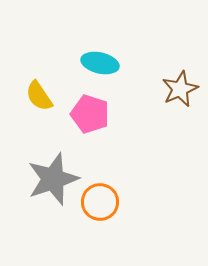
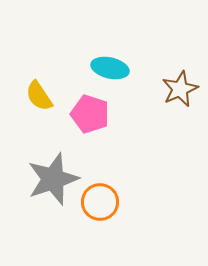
cyan ellipse: moved 10 px right, 5 px down
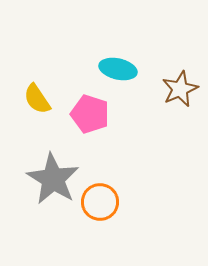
cyan ellipse: moved 8 px right, 1 px down
yellow semicircle: moved 2 px left, 3 px down
gray star: rotated 22 degrees counterclockwise
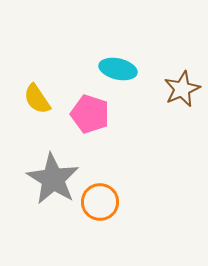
brown star: moved 2 px right
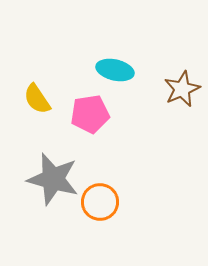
cyan ellipse: moved 3 px left, 1 px down
pink pentagon: rotated 27 degrees counterclockwise
gray star: rotated 16 degrees counterclockwise
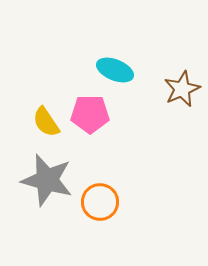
cyan ellipse: rotated 9 degrees clockwise
yellow semicircle: moved 9 px right, 23 px down
pink pentagon: rotated 9 degrees clockwise
gray star: moved 6 px left, 1 px down
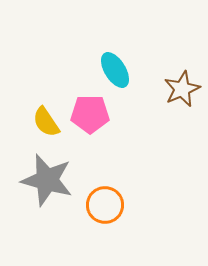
cyan ellipse: rotated 36 degrees clockwise
orange circle: moved 5 px right, 3 px down
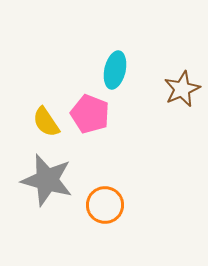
cyan ellipse: rotated 45 degrees clockwise
pink pentagon: rotated 21 degrees clockwise
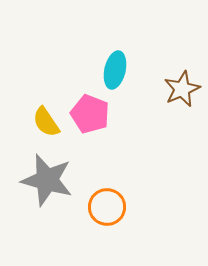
orange circle: moved 2 px right, 2 px down
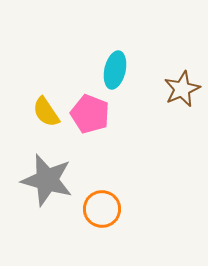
yellow semicircle: moved 10 px up
orange circle: moved 5 px left, 2 px down
